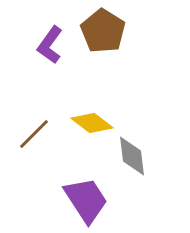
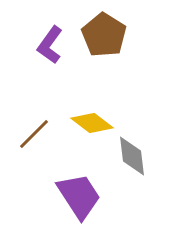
brown pentagon: moved 1 px right, 4 px down
purple trapezoid: moved 7 px left, 4 px up
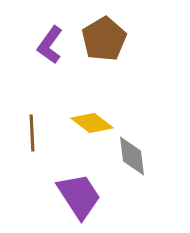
brown pentagon: moved 4 px down; rotated 9 degrees clockwise
brown line: moved 2 px left, 1 px up; rotated 48 degrees counterclockwise
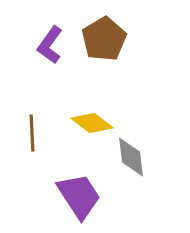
gray diamond: moved 1 px left, 1 px down
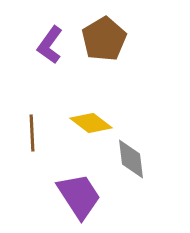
yellow diamond: moved 1 px left
gray diamond: moved 2 px down
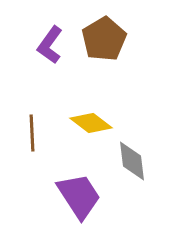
gray diamond: moved 1 px right, 2 px down
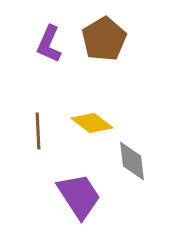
purple L-shape: moved 1 px left, 1 px up; rotated 12 degrees counterclockwise
yellow diamond: moved 1 px right
brown line: moved 6 px right, 2 px up
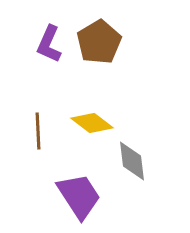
brown pentagon: moved 5 px left, 3 px down
